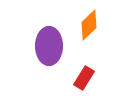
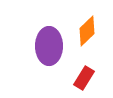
orange diamond: moved 2 px left, 6 px down
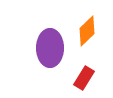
purple ellipse: moved 1 px right, 2 px down
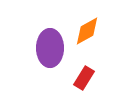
orange diamond: rotated 16 degrees clockwise
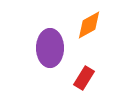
orange diamond: moved 2 px right, 6 px up
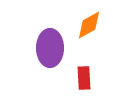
red rectangle: rotated 35 degrees counterclockwise
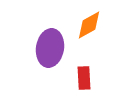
purple ellipse: rotated 9 degrees clockwise
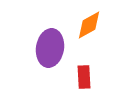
red rectangle: moved 1 px up
